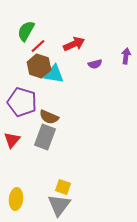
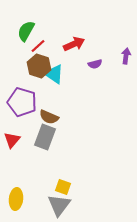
cyan triangle: rotated 25 degrees clockwise
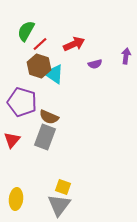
red line: moved 2 px right, 2 px up
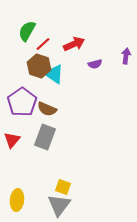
green semicircle: moved 1 px right
red line: moved 3 px right
purple pentagon: rotated 20 degrees clockwise
brown semicircle: moved 2 px left, 8 px up
yellow ellipse: moved 1 px right, 1 px down
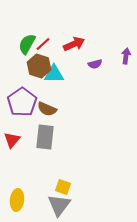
green semicircle: moved 13 px down
cyan triangle: rotated 35 degrees counterclockwise
gray rectangle: rotated 15 degrees counterclockwise
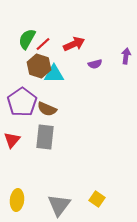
green semicircle: moved 5 px up
yellow square: moved 34 px right, 12 px down; rotated 14 degrees clockwise
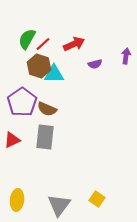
red triangle: rotated 24 degrees clockwise
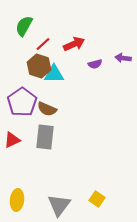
green semicircle: moved 3 px left, 13 px up
purple arrow: moved 3 px left, 2 px down; rotated 91 degrees counterclockwise
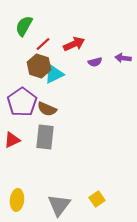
purple semicircle: moved 2 px up
cyan triangle: rotated 25 degrees counterclockwise
yellow square: rotated 21 degrees clockwise
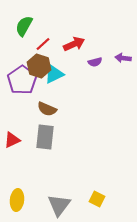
purple pentagon: moved 22 px up
yellow square: rotated 28 degrees counterclockwise
